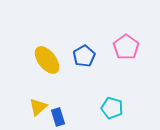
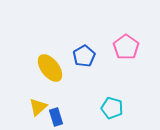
yellow ellipse: moved 3 px right, 8 px down
blue rectangle: moved 2 px left
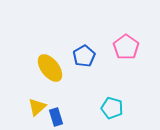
yellow triangle: moved 1 px left
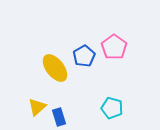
pink pentagon: moved 12 px left
yellow ellipse: moved 5 px right
blue rectangle: moved 3 px right
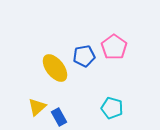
blue pentagon: rotated 20 degrees clockwise
blue rectangle: rotated 12 degrees counterclockwise
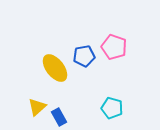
pink pentagon: rotated 15 degrees counterclockwise
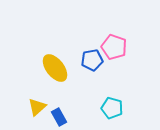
blue pentagon: moved 8 px right, 4 px down
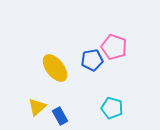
blue rectangle: moved 1 px right, 1 px up
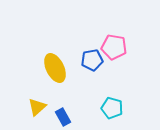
pink pentagon: rotated 10 degrees counterclockwise
yellow ellipse: rotated 12 degrees clockwise
blue rectangle: moved 3 px right, 1 px down
